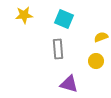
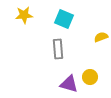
yellow circle: moved 6 px left, 16 px down
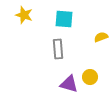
yellow star: rotated 24 degrees clockwise
cyan square: rotated 18 degrees counterclockwise
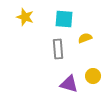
yellow star: moved 1 px right, 2 px down
yellow semicircle: moved 16 px left, 1 px down
yellow circle: moved 3 px right, 1 px up
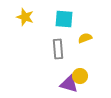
yellow circle: moved 13 px left
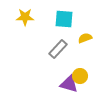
yellow star: rotated 18 degrees counterclockwise
gray rectangle: rotated 48 degrees clockwise
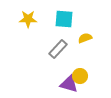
yellow star: moved 3 px right, 2 px down
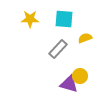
yellow star: moved 2 px right
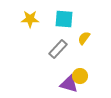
yellow semicircle: moved 1 px left; rotated 32 degrees counterclockwise
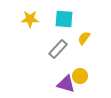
purple triangle: moved 3 px left
